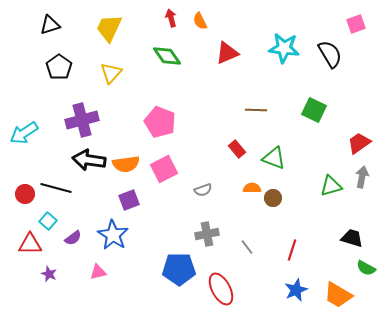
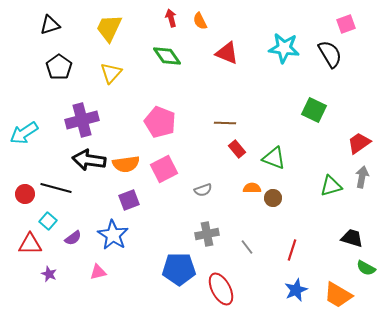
pink square at (356, 24): moved 10 px left
red triangle at (227, 53): rotated 45 degrees clockwise
brown line at (256, 110): moved 31 px left, 13 px down
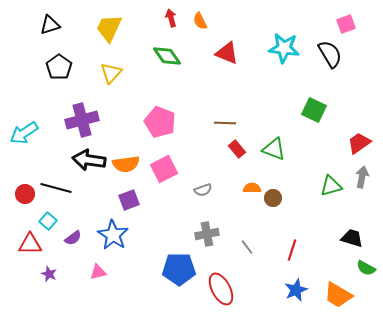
green triangle at (274, 158): moved 9 px up
